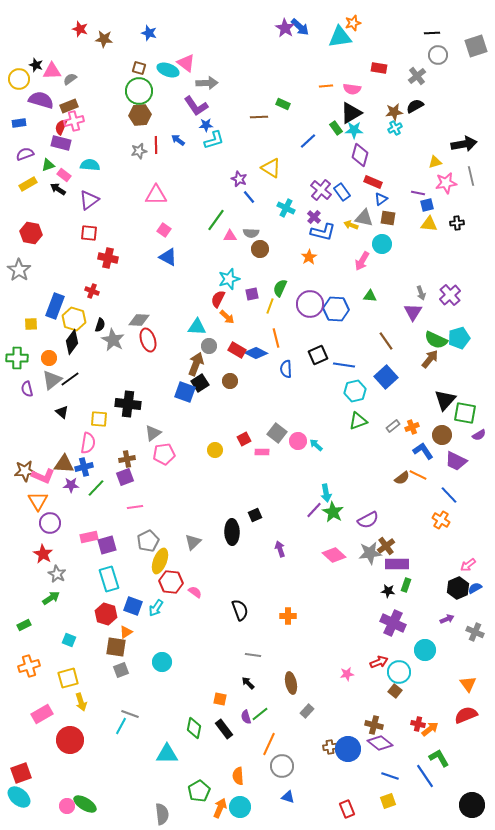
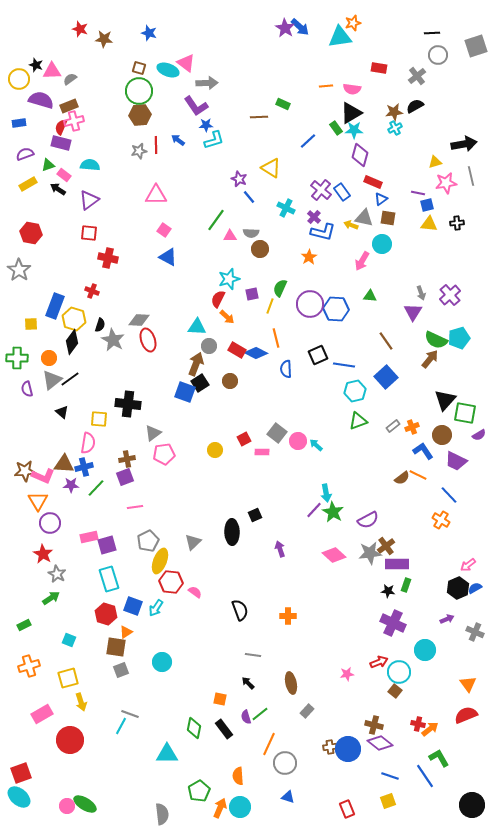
gray circle at (282, 766): moved 3 px right, 3 px up
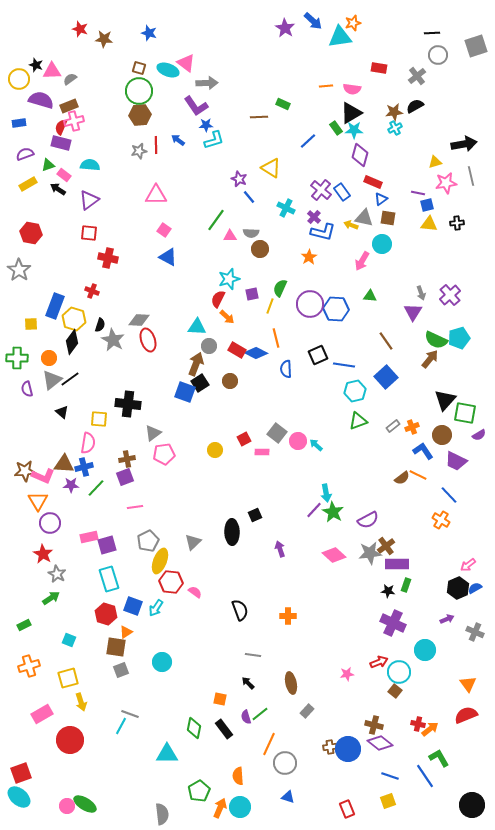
blue arrow at (300, 27): moved 13 px right, 6 px up
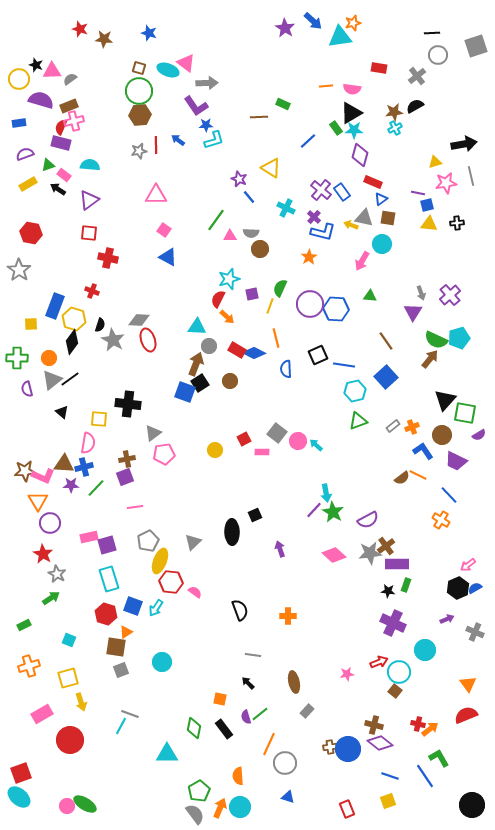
blue diamond at (256, 353): moved 2 px left
brown ellipse at (291, 683): moved 3 px right, 1 px up
gray semicircle at (162, 814): moved 33 px right; rotated 30 degrees counterclockwise
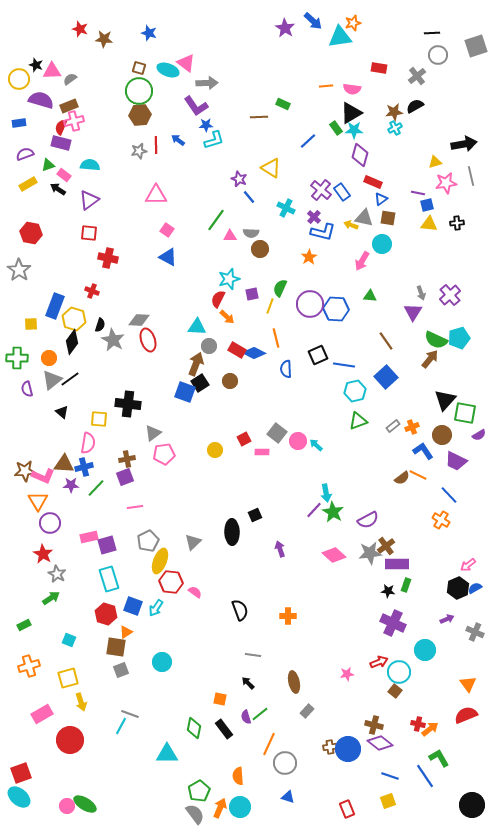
pink square at (164, 230): moved 3 px right
